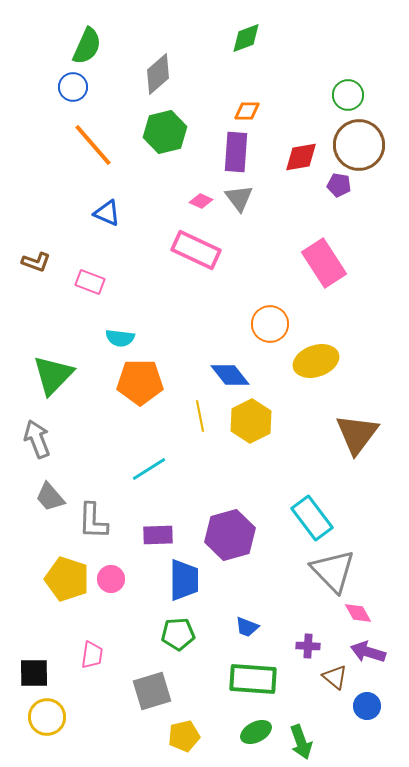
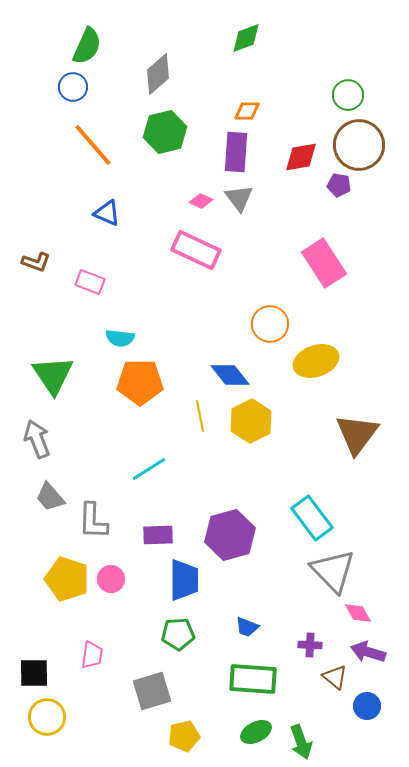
green triangle at (53, 375): rotated 18 degrees counterclockwise
purple cross at (308, 646): moved 2 px right, 1 px up
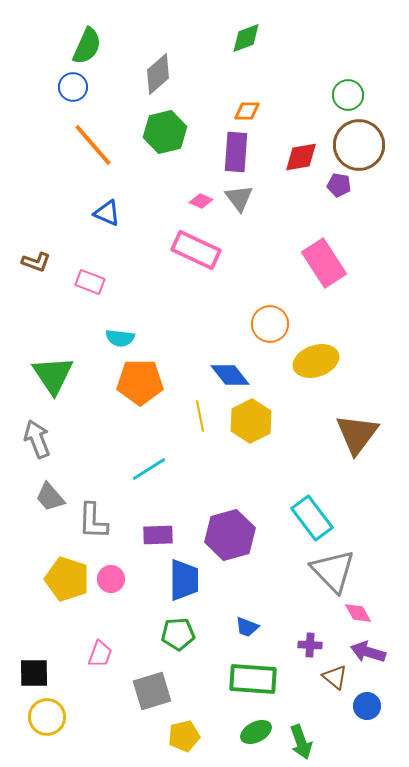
pink trapezoid at (92, 655): moved 8 px right, 1 px up; rotated 12 degrees clockwise
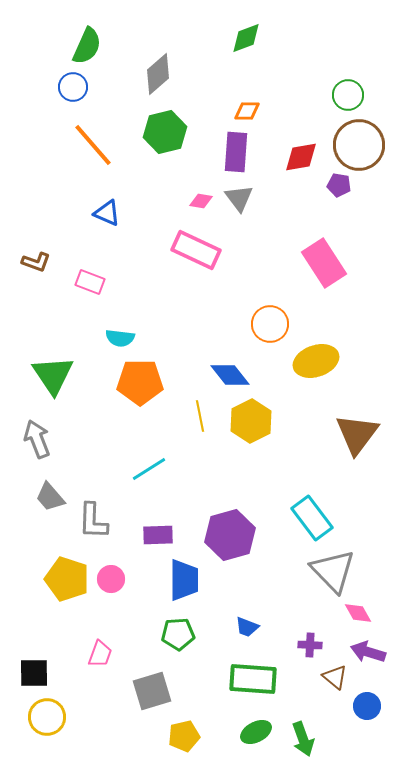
pink diamond at (201, 201): rotated 15 degrees counterclockwise
green arrow at (301, 742): moved 2 px right, 3 px up
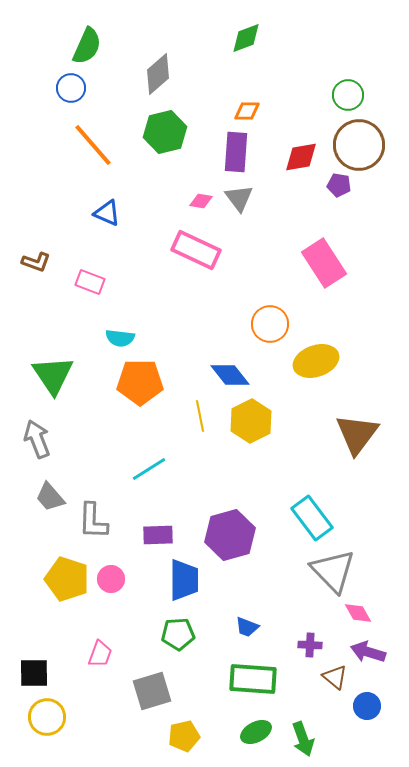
blue circle at (73, 87): moved 2 px left, 1 px down
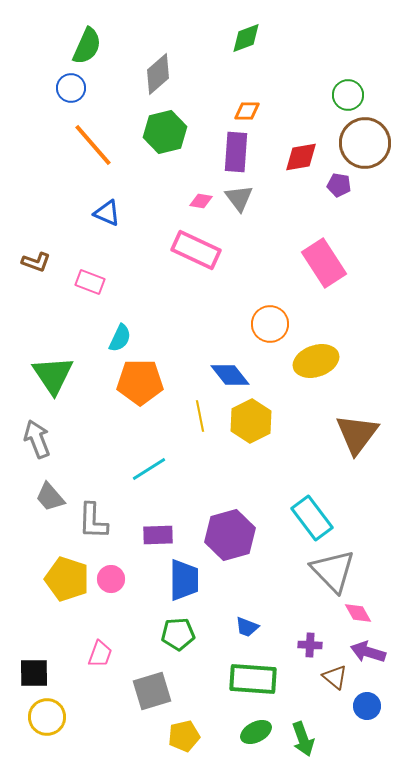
brown circle at (359, 145): moved 6 px right, 2 px up
cyan semicircle at (120, 338): rotated 72 degrees counterclockwise
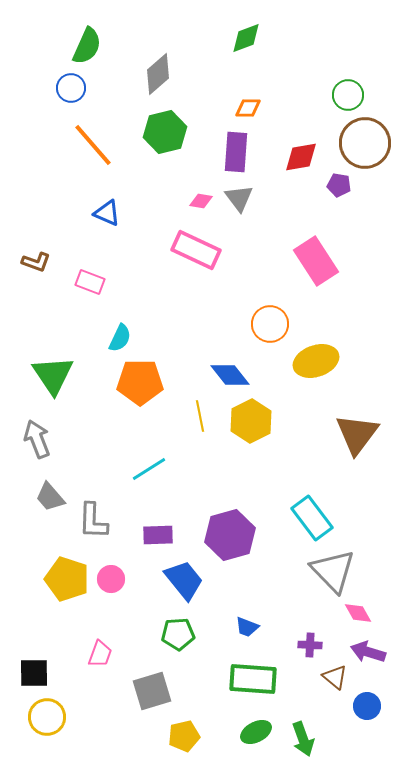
orange diamond at (247, 111): moved 1 px right, 3 px up
pink rectangle at (324, 263): moved 8 px left, 2 px up
blue trapezoid at (184, 580): rotated 39 degrees counterclockwise
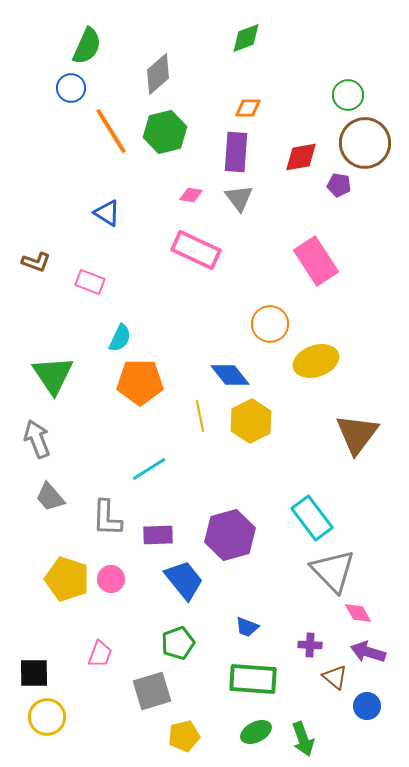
orange line at (93, 145): moved 18 px right, 14 px up; rotated 9 degrees clockwise
pink diamond at (201, 201): moved 10 px left, 6 px up
blue triangle at (107, 213): rotated 8 degrees clockwise
gray L-shape at (93, 521): moved 14 px right, 3 px up
green pentagon at (178, 634): moved 9 px down; rotated 16 degrees counterclockwise
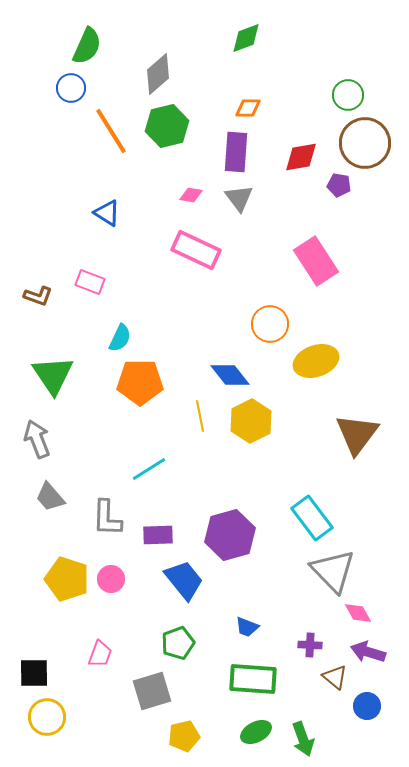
green hexagon at (165, 132): moved 2 px right, 6 px up
brown L-shape at (36, 262): moved 2 px right, 34 px down
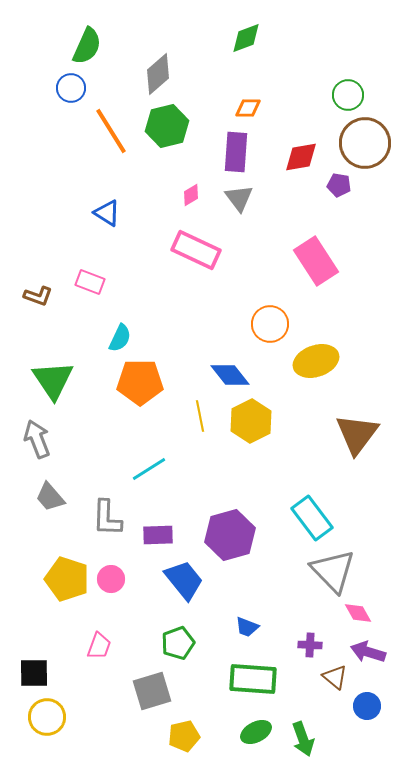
pink diamond at (191, 195): rotated 40 degrees counterclockwise
green triangle at (53, 375): moved 5 px down
pink trapezoid at (100, 654): moved 1 px left, 8 px up
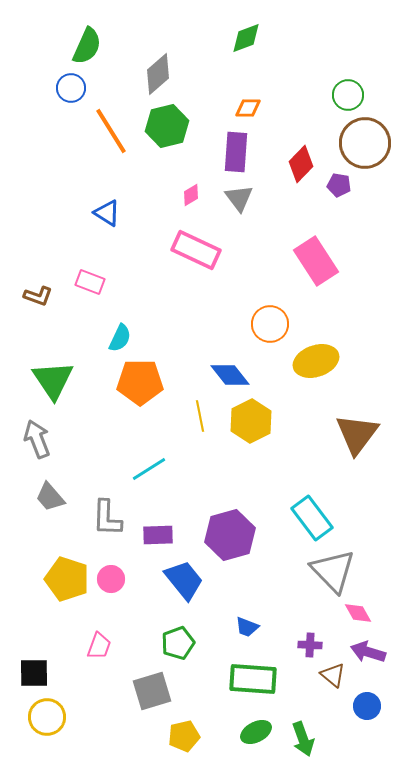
red diamond at (301, 157): moved 7 px down; rotated 36 degrees counterclockwise
brown triangle at (335, 677): moved 2 px left, 2 px up
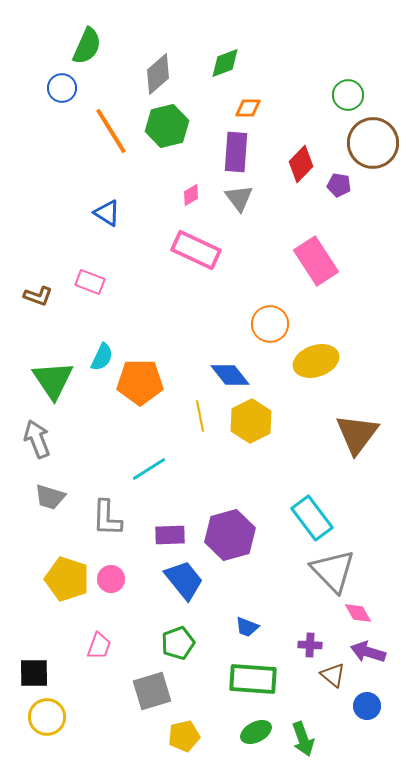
green diamond at (246, 38): moved 21 px left, 25 px down
blue circle at (71, 88): moved 9 px left
brown circle at (365, 143): moved 8 px right
cyan semicircle at (120, 338): moved 18 px left, 19 px down
gray trapezoid at (50, 497): rotated 32 degrees counterclockwise
purple rectangle at (158, 535): moved 12 px right
